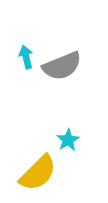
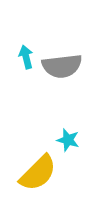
gray semicircle: rotated 15 degrees clockwise
cyan star: rotated 25 degrees counterclockwise
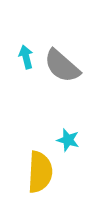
gray semicircle: rotated 48 degrees clockwise
yellow semicircle: moved 2 px right, 1 px up; rotated 42 degrees counterclockwise
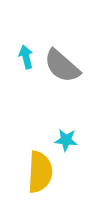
cyan star: moved 2 px left; rotated 10 degrees counterclockwise
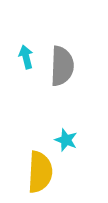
gray semicircle: rotated 129 degrees counterclockwise
cyan star: rotated 15 degrees clockwise
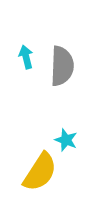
yellow semicircle: rotated 30 degrees clockwise
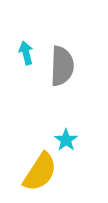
cyan arrow: moved 4 px up
cyan star: rotated 15 degrees clockwise
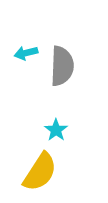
cyan arrow: rotated 90 degrees counterclockwise
cyan star: moved 10 px left, 10 px up
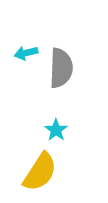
gray semicircle: moved 1 px left, 2 px down
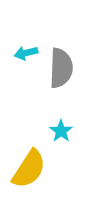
cyan star: moved 5 px right, 1 px down
yellow semicircle: moved 11 px left, 3 px up
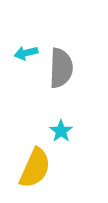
yellow semicircle: moved 6 px right, 1 px up; rotated 9 degrees counterclockwise
